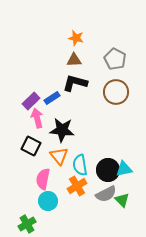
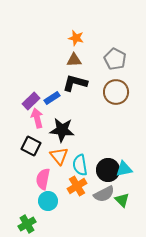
gray semicircle: moved 2 px left
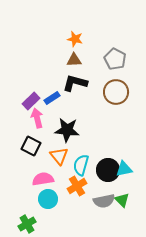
orange star: moved 1 px left, 1 px down
black star: moved 5 px right
cyan semicircle: moved 1 px right; rotated 25 degrees clockwise
pink semicircle: rotated 70 degrees clockwise
gray semicircle: moved 7 px down; rotated 15 degrees clockwise
cyan circle: moved 2 px up
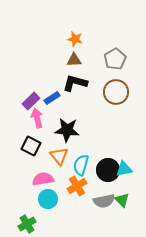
gray pentagon: rotated 15 degrees clockwise
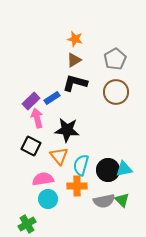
brown triangle: rotated 28 degrees counterclockwise
orange cross: rotated 30 degrees clockwise
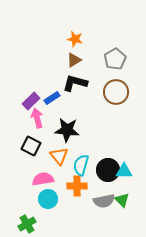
cyan triangle: moved 2 px down; rotated 12 degrees clockwise
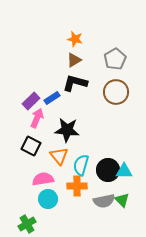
pink arrow: rotated 36 degrees clockwise
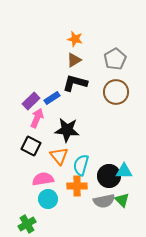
black circle: moved 1 px right, 6 px down
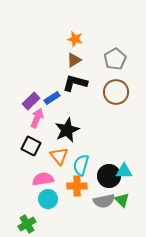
black star: rotated 30 degrees counterclockwise
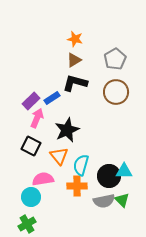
cyan circle: moved 17 px left, 2 px up
